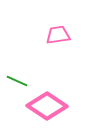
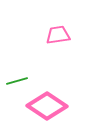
green line: rotated 40 degrees counterclockwise
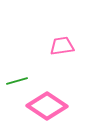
pink trapezoid: moved 4 px right, 11 px down
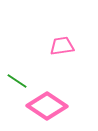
green line: rotated 50 degrees clockwise
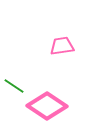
green line: moved 3 px left, 5 px down
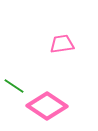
pink trapezoid: moved 2 px up
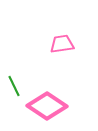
green line: rotated 30 degrees clockwise
